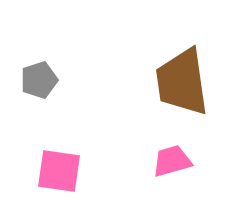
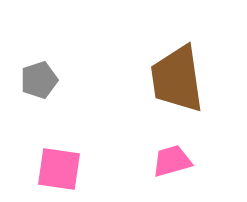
brown trapezoid: moved 5 px left, 3 px up
pink square: moved 2 px up
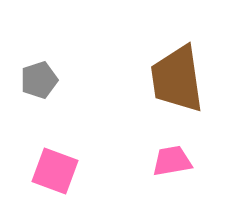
pink trapezoid: rotated 6 degrees clockwise
pink square: moved 4 px left, 2 px down; rotated 12 degrees clockwise
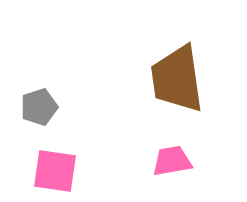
gray pentagon: moved 27 px down
pink square: rotated 12 degrees counterclockwise
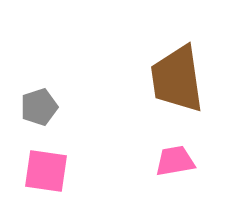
pink trapezoid: moved 3 px right
pink square: moved 9 px left
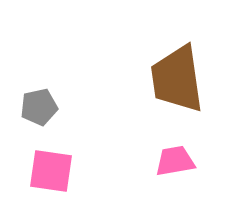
gray pentagon: rotated 6 degrees clockwise
pink square: moved 5 px right
